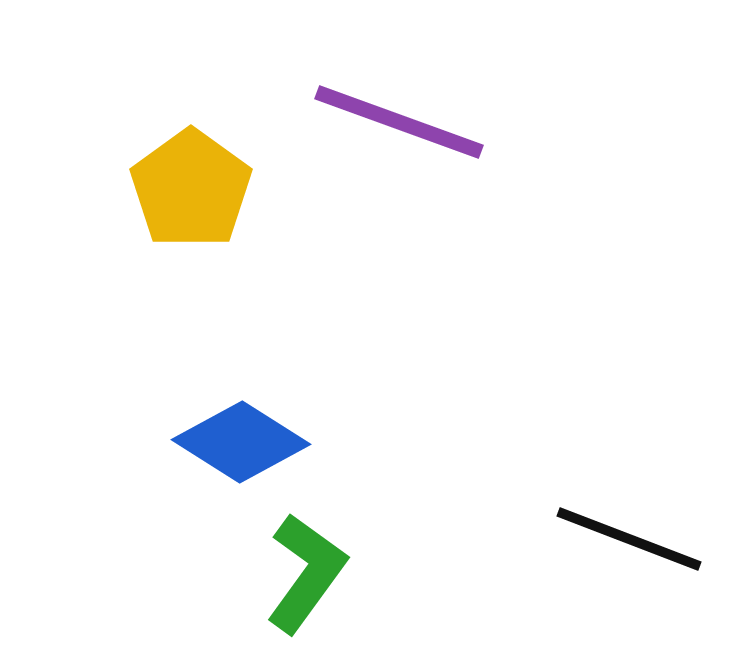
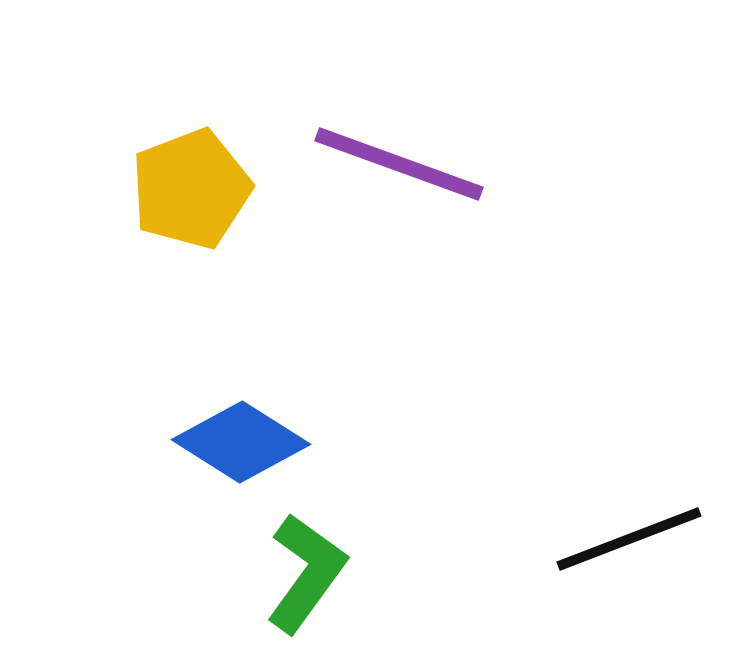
purple line: moved 42 px down
yellow pentagon: rotated 15 degrees clockwise
black line: rotated 42 degrees counterclockwise
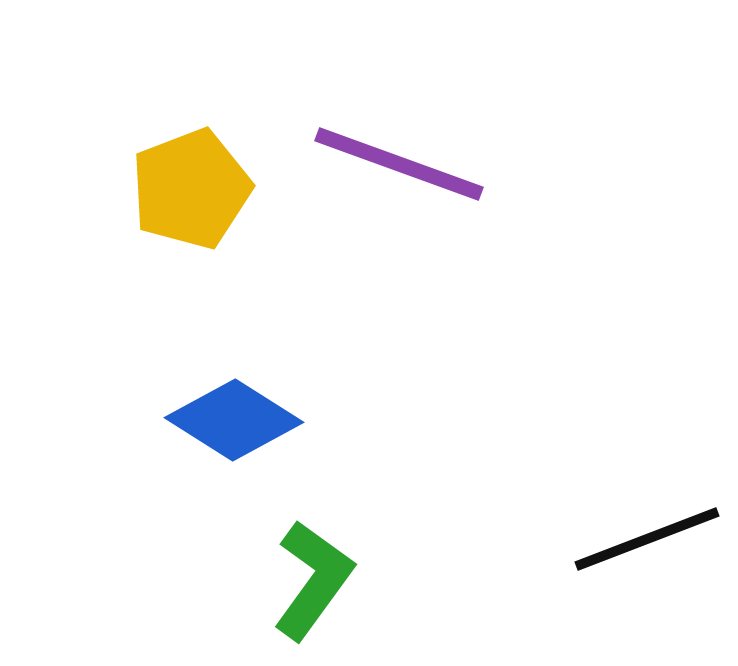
blue diamond: moved 7 px left, 22 px up
black line: moved 18 px right
green L-shape: moved 7 px right, 7 px down
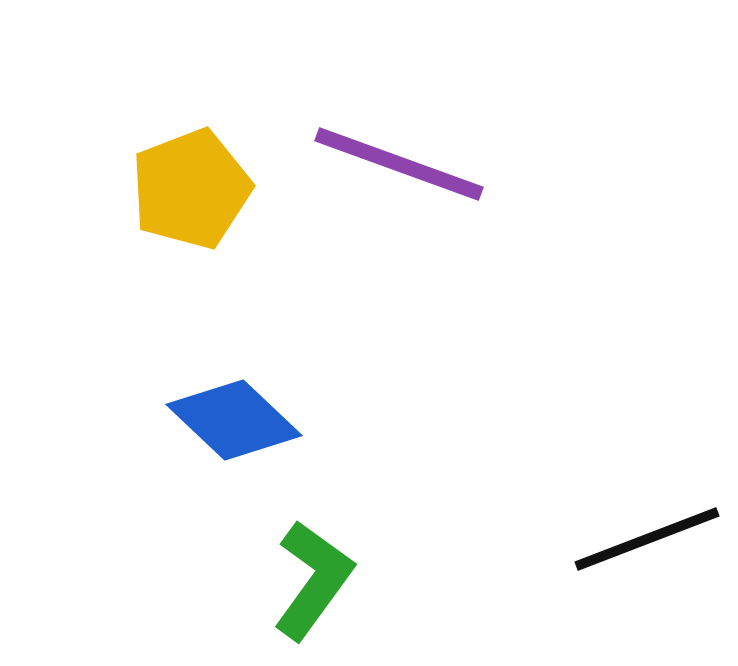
blue diamond: rotated 11 degrees clockwise
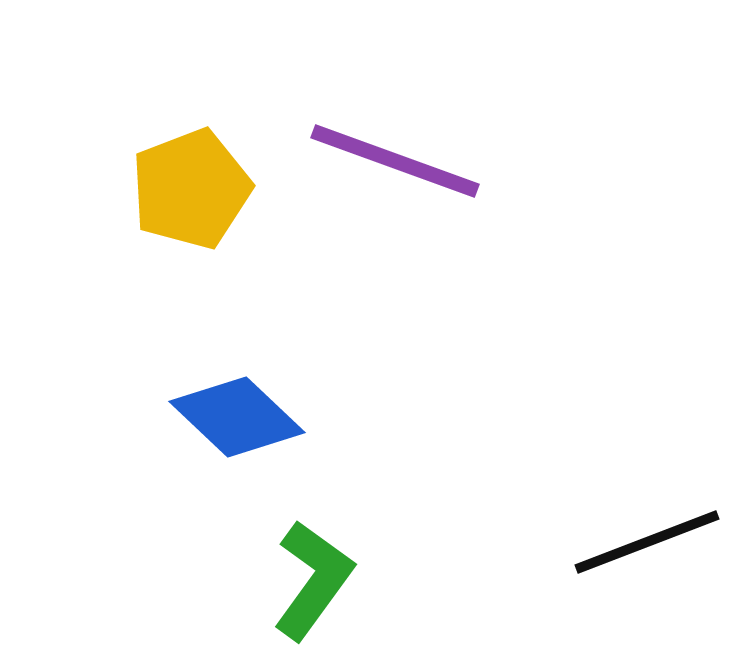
purple line: moved 4 px left, 3 px up
blue diamond: moved 3 px right, 3 px up
black line: moved 3 px down
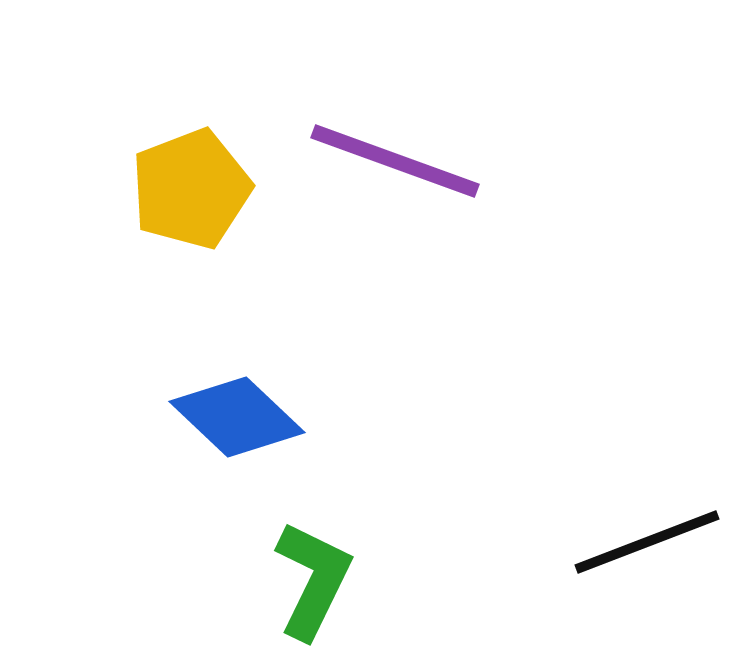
green L-shape: rotated 10 degrees counterclockwise
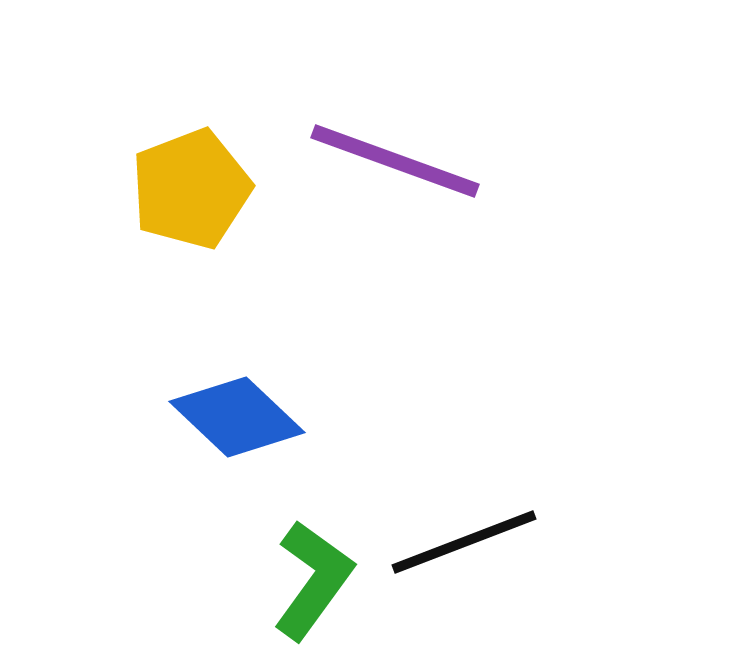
black line: moved 183 px left
green L-shape: rotated 10 degrees clockwise
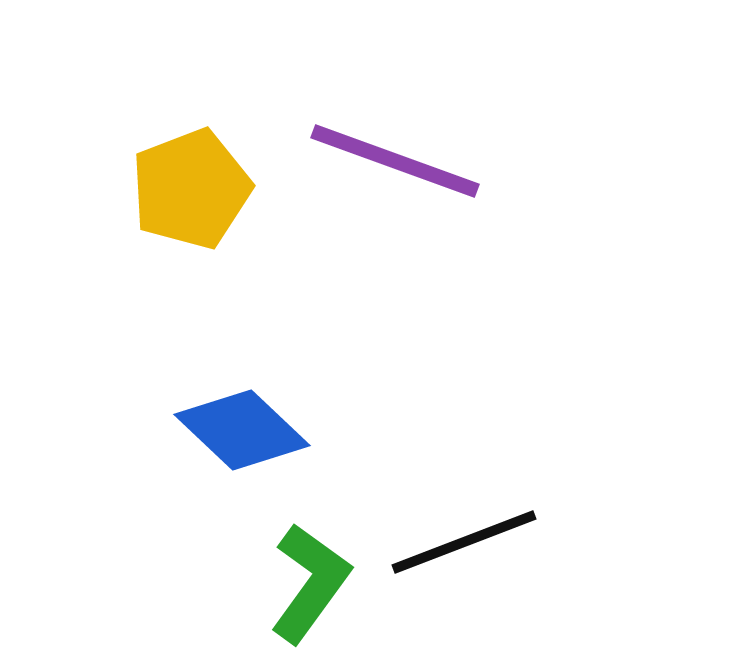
blue diamond: moved 5 px right, 13 px down
green L-shape: moved 3 px left, 3 px down
